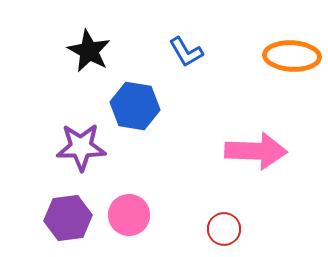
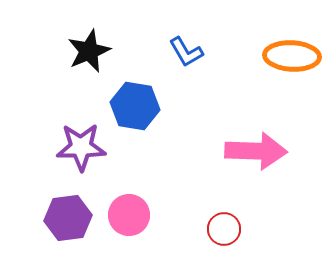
black star: rotated 21 degrees clockwise
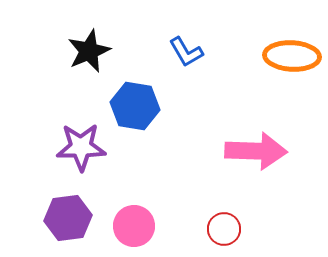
pink circle: moved 5 px right, 11 px down
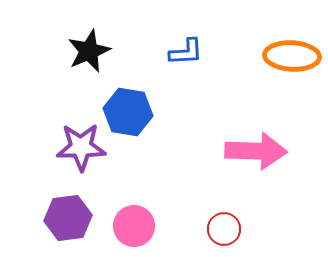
blue L-shape: rotated 63 degrees counterclockwise
blue hexagon: moved 7 px left, 6 px down
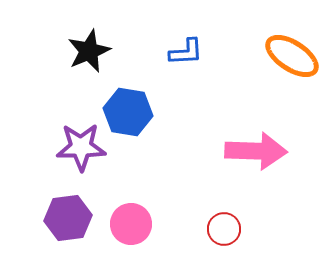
orange ellipse: rotated 30 degrees clockwise
pink circle: moved 3 px left, 2 px up
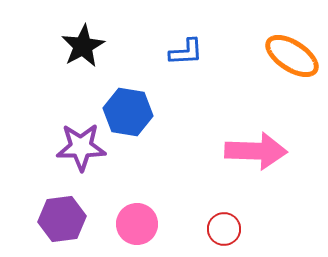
black star: moved 6 px left, 5 px up; rotated 6 degrees counterclockwise
purple hexagon: moved 6 px left, 1 px down
pink circle: moved 6 px right
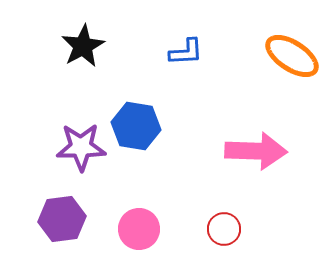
blue hexagon: moved 8 px right, 14 px down
pink circle: moved 2 px right, 5 px down
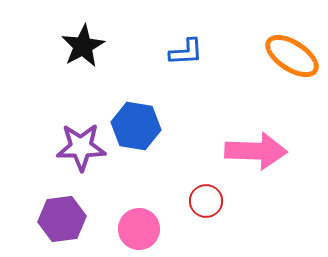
red circle: moved 18 px left, 28 px up
